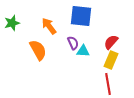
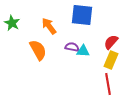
blue square: moved 1 px right, 1 px up
green star: rotated 28 degrees counterclockwise
purple semicircle: moved 1 px left, 4 px down; rotated 56 degrees counterclockwise
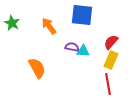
orange semicircle: moved 1 px left, 18 px down
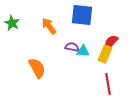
yellow rectangle: moved 6 px left, 6 px up
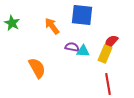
orange arrow: moved 3 px right
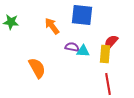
green star: moved 1 px left, 1 px up; rotated 21 degrees counterclockwise
yellow rectangle: rotated 18 degrees counterclockwise
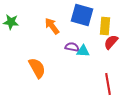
blue square: rotated 10 degrees clockwise
yellow rectangle: moved 28 px up
